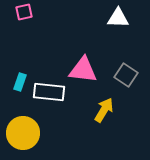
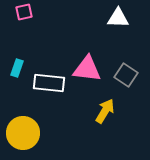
pink triangle: moved 4 px right, 1 px up
cyan rectangle: moved 3 px left, 14 px up
white rectangle: moved 9 px up
yellow arrow: moved 1 px right, 1 px down
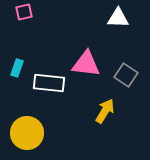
pink triangle: moved 1 px left, 5 px up
yellow circle: moved 4 px right
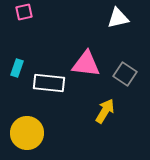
white triangle: rotated 15 degrees counterclockwise
gray square: moved 1 px left, 1 px up
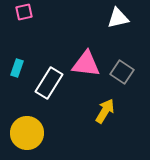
gray square: moved 3 px left, 2 px up
white rectangle: rotated 64 degrees counterclockwise
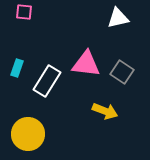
pink square: rotated 18 degrees clockwise
white rectangle: moved 2 px left, 2 px up
yellow arrow: rotated 80 degrees clockwise
yellow circle: moved 1 px right, 1 px down
